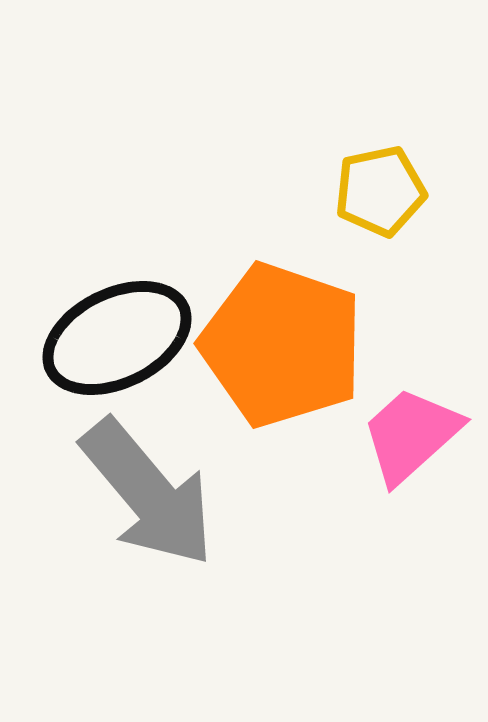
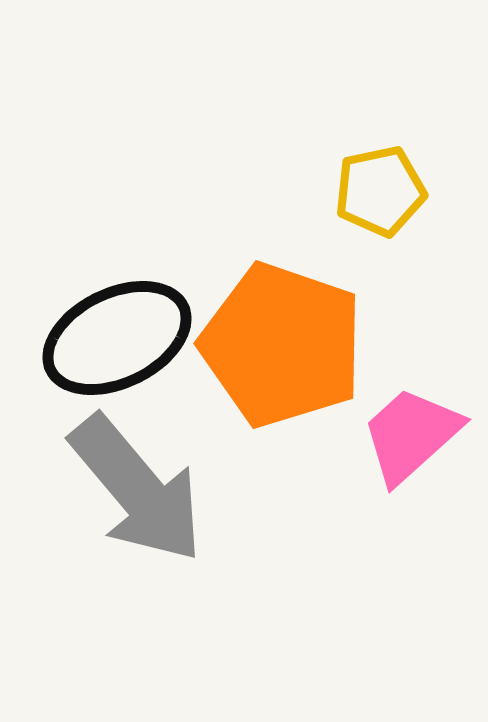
gray arrow: moved 11 px left, 4 px up
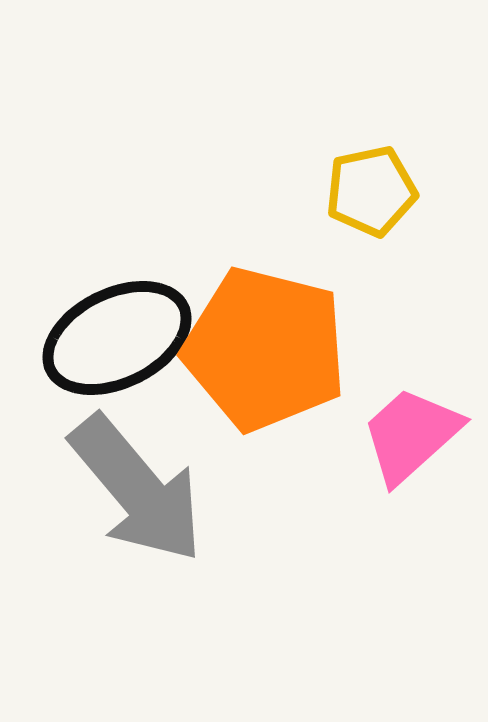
yellow pentagon: moved 9 px left
orange pentagon: moved 17 px left, 4 px down; rotated 5 degrees counterclockwise
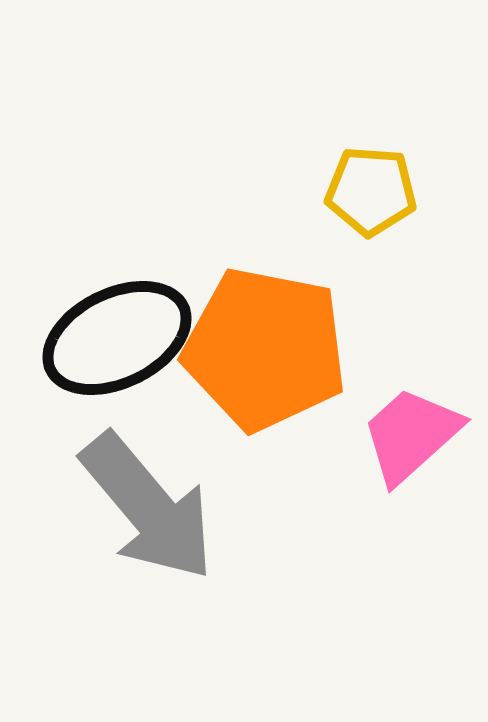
yellow pentagon: rotated 16 degrees clockwise
orange pentagon: rotated 3 degrees counterclockwise
gray arrow: moved 11 px right, 18 px down
